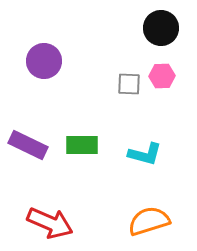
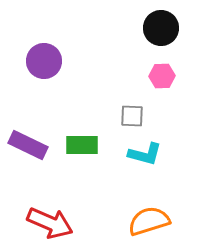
gray square: moved 3 px right, 32 px down
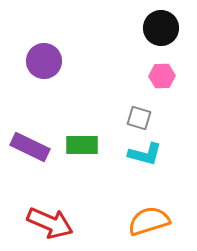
gray square: moved 7 px right, 2 px down; rotated 15 degrees clockwise
purple rectangle: moved 2 px right, 2 px down
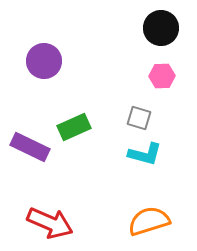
green rectangle: moved 8 px left, 18 px up; rotated 24 degrees counterclockwise
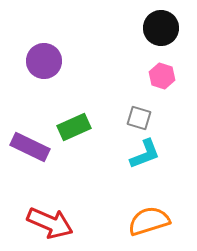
pink hexagon: rotated 20 degrees clockwise
cyan L-shape: rotated 36 degrees counterclockwise
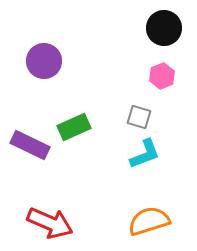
black circle: moved 3 px right
pink hexagon: rotated 20 degrees clockwise
gray square: moved 1 px up
purple rectangle: moved 2 px up
